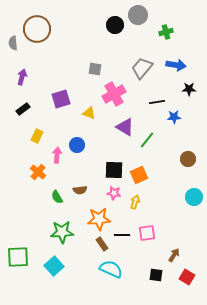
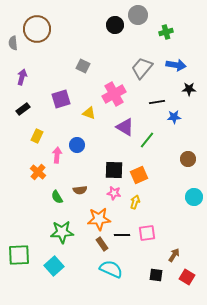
gray square at (95, 69): moved 12 px left, 3 px up; rotated 16 degrees clockwise
green square at (18, 257): moved 1 px right, 2 px up
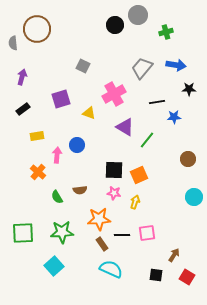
yellow rectangle at (37, 136): rotated 56 degrees clockwise
green square at (19, 255): moved 4 px right, 22 px up
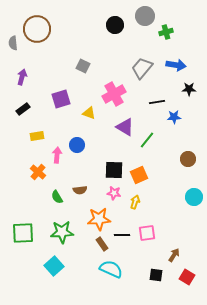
gray circle at (138, 15): moved 7 px right, 1 px down
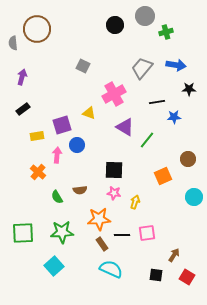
purple square at (61, 99): moved 1 px right, 26 px down
orange square at (139, 175): moved 24 px right, 1 px down
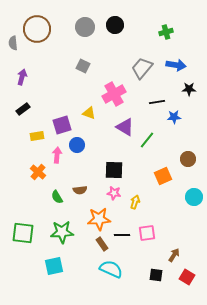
gray circle at (145, 16): moved 60 px left, 11 px down
green square at (23, 233): rotated 10 degrees clockwise
cyan square at (54, 266): rotated 30 degrees clockwise
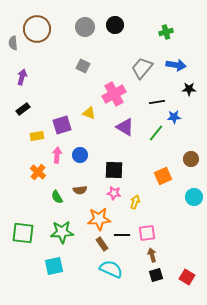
green line at (147, 140): moved 9 px right, 7 px up
blue circle at (77, 145): moved 3 px right, 10 px down
brown circle at (188, 159): moved 3 px right
brown arrow at (174, 255): moved 22 px left; rotated 48 degrees counterclockwise
black square at (156, 275): rotated 24 degrees counterclockwise
